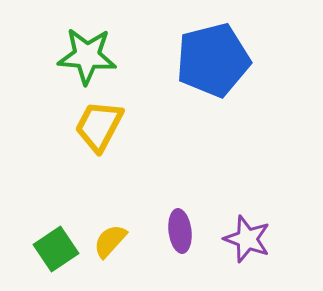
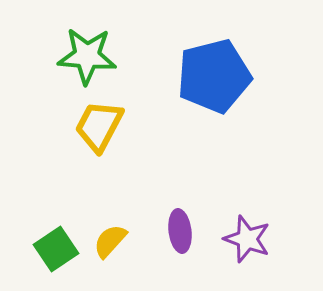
blue pentagon: moved 1 px right, 16 px down
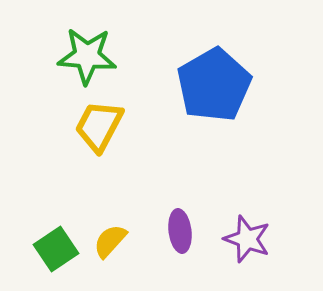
blue pentagon: moved 9 px down; rotated 16 degrees counterclockwise
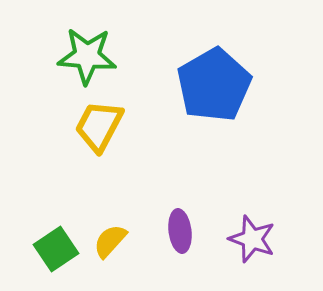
purple star: moved 5 px right
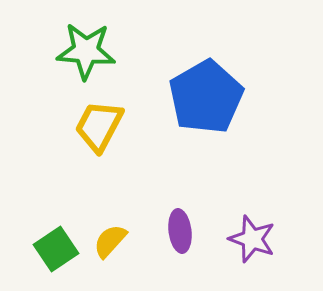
green star: moved 1 px left, 5 px up
blue pentagon: moved 8 px left, 12 px down
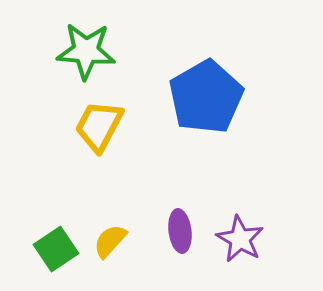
purple star: moved 12 px left; rotated 9 degrees clockwise
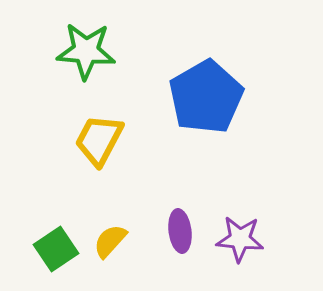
yellow trapezoid: moved 14 px down
purple star: rotated 24 degrees counterclockwise
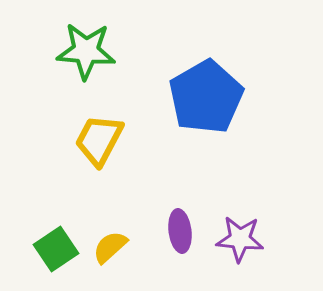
yellow semicircle: moved 6 px down; rotated 6 degrees clockwise
